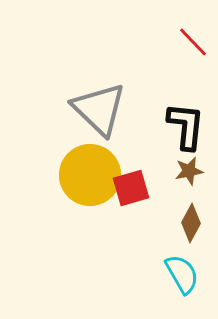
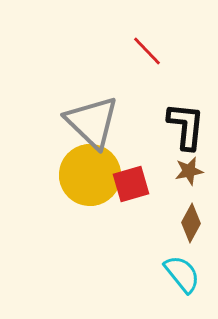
red line: moved 46 px left, 9 px down
gray triangle: moved 7 px left, 13 px down
red square: moved 4 px up
cyan semicircle: rotated 9 degrees counterclockwise
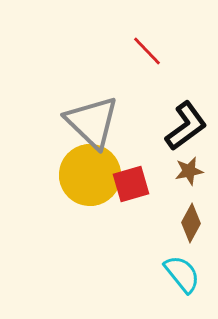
black L-shape: rotated 48 degrees clockwise
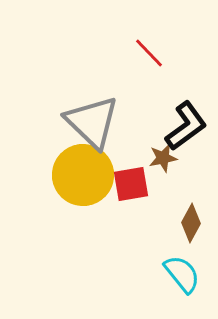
red line: moved 2 px right, 2 px down
brown star: moved 26 px left, 13 px up
yellow circle: moved 7 px left
red square: rotated 6 degrees clockwise
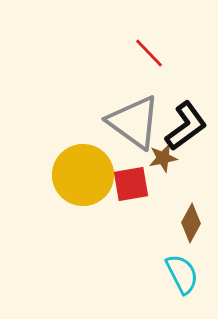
gray triangle: moved 42 px right; rotated 8 degrees counterclockwise
cyan semicircle: rotated 12 degrees clockwise
